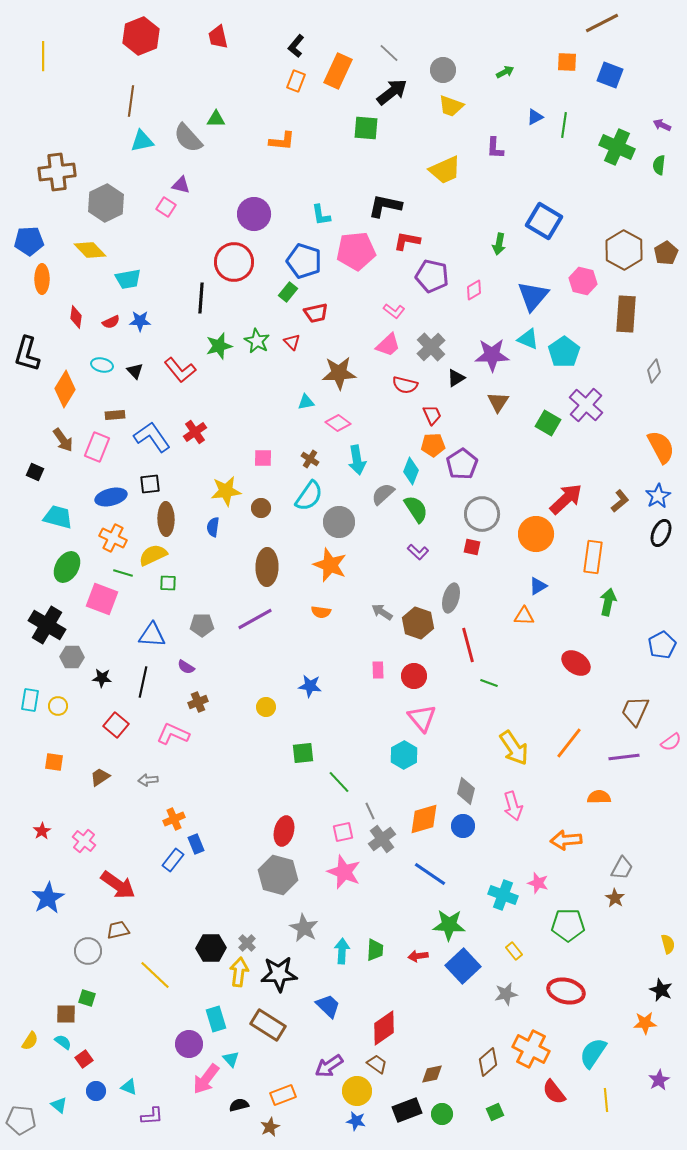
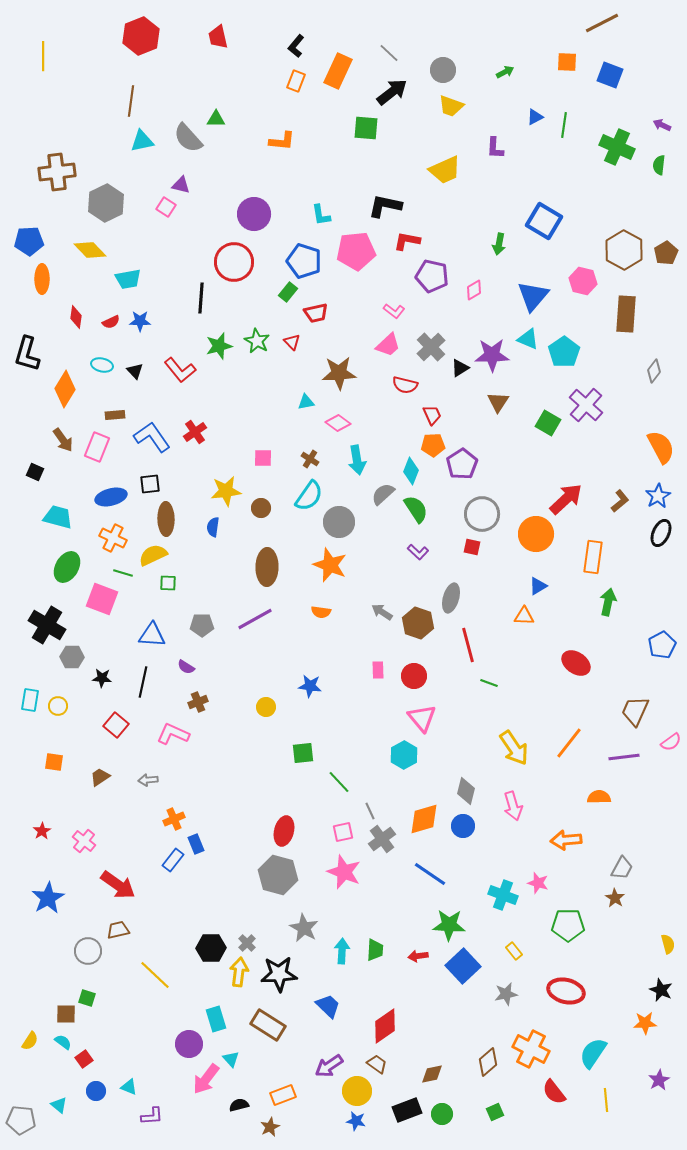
black triangle at (456, 378): moved 4 px right, 10 px up
red diamond at (384, 1028): moved 1 px right, 2 px up
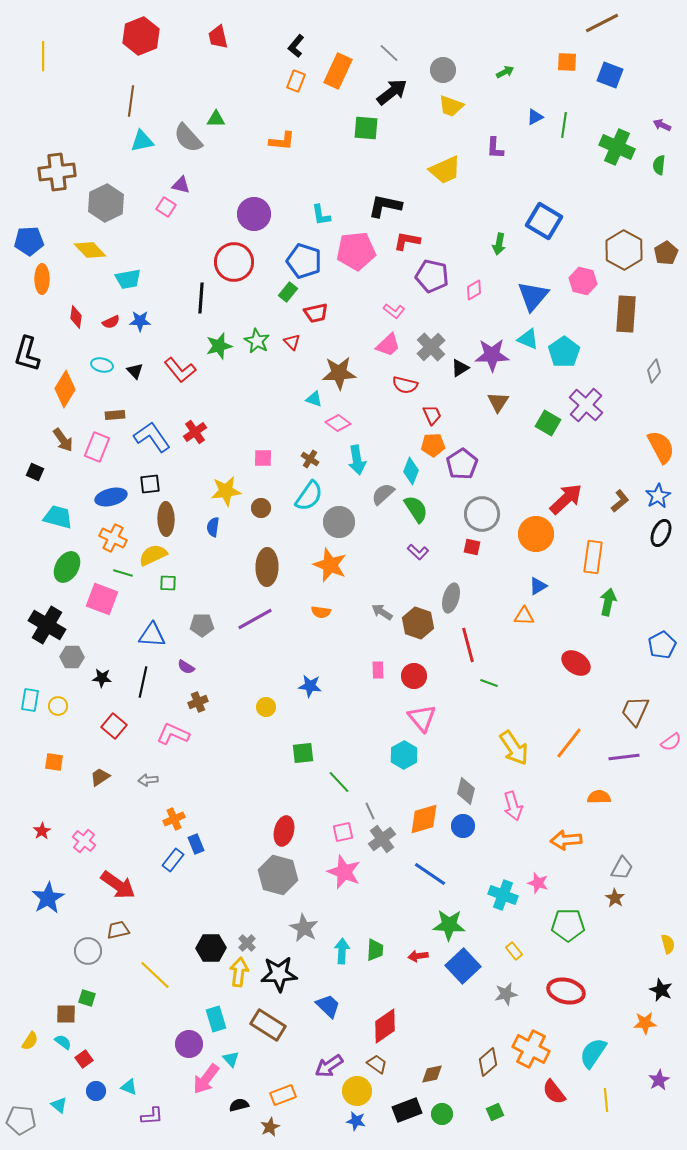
cyan triangle at (306, 402): moved 8 px right, 3 px up; rotated 30 degrees clockwise
red square at (116, 725): moved 2 px left, 1 px down
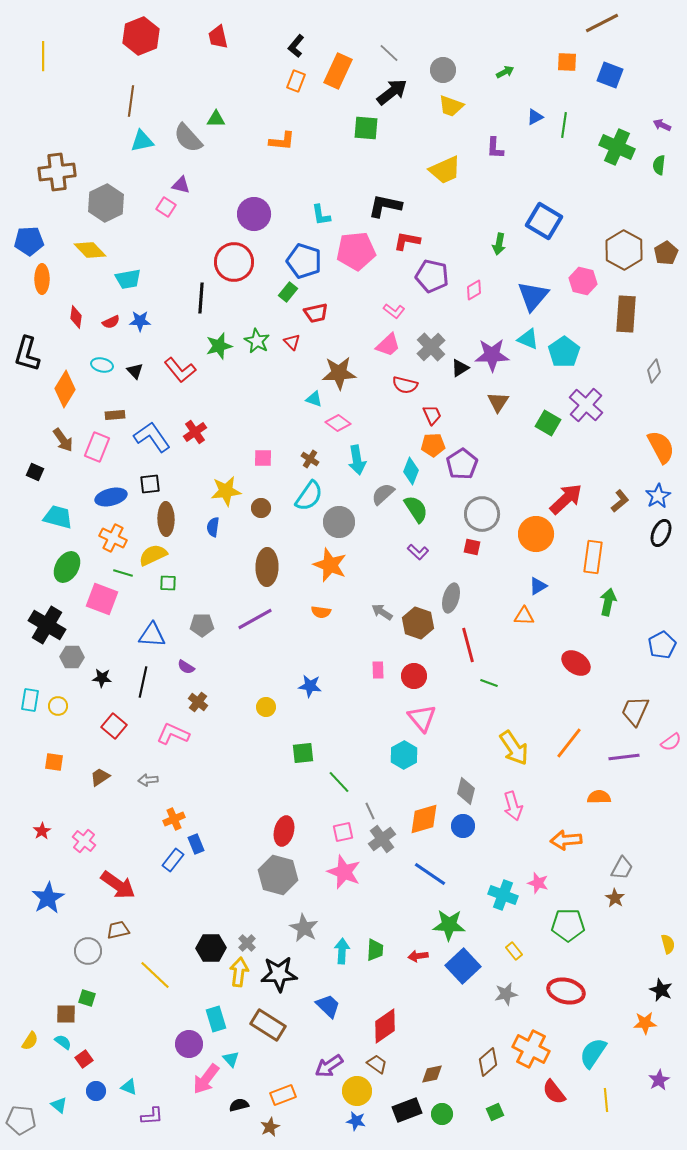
brown cross at (198, 702): rotated 30 degrees counterclockwise
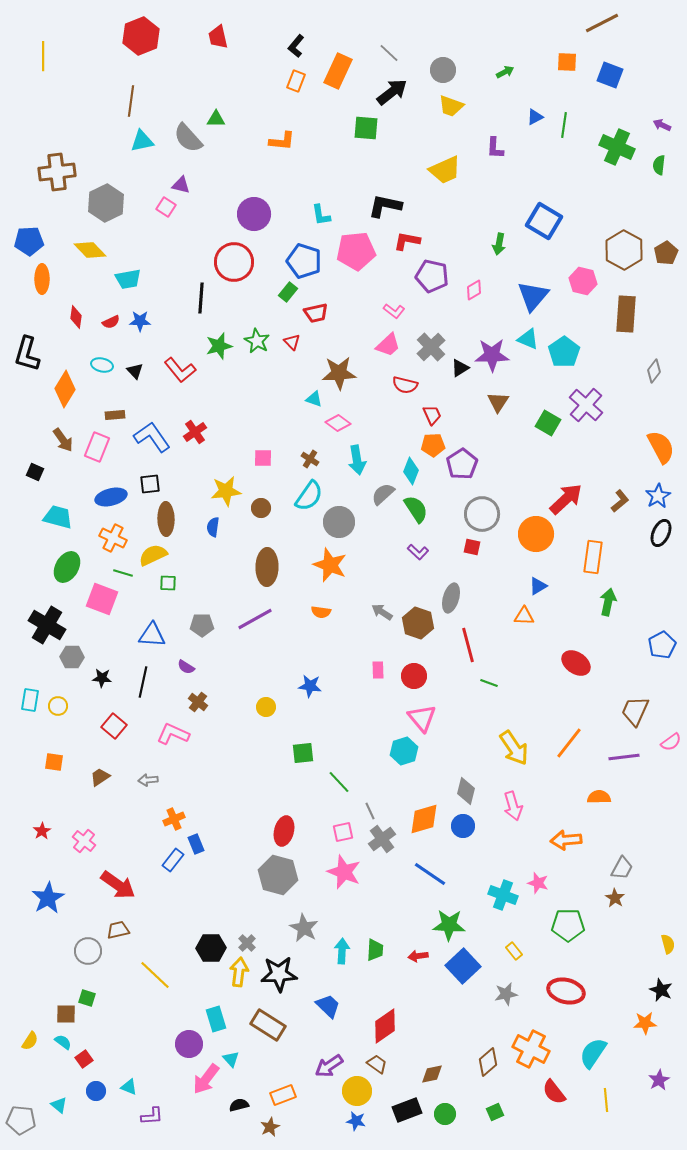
cyan hexagon at (404, 755): moved 4 px up; rotated 12 degrees clockwise
green circle at (442, 1114): moved 3 px right
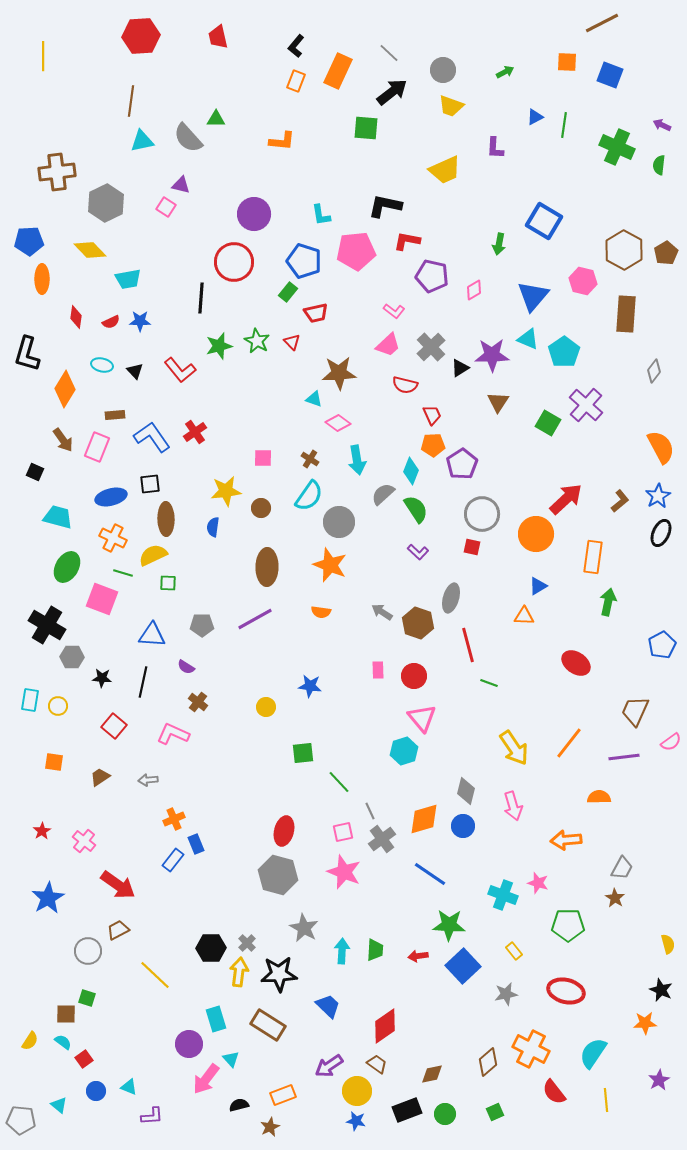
red hexagon at (141, 36): rotated 18 degrees clockwise
brown trapezoid at (118, 930): rotated 15 degrees counterclockwise
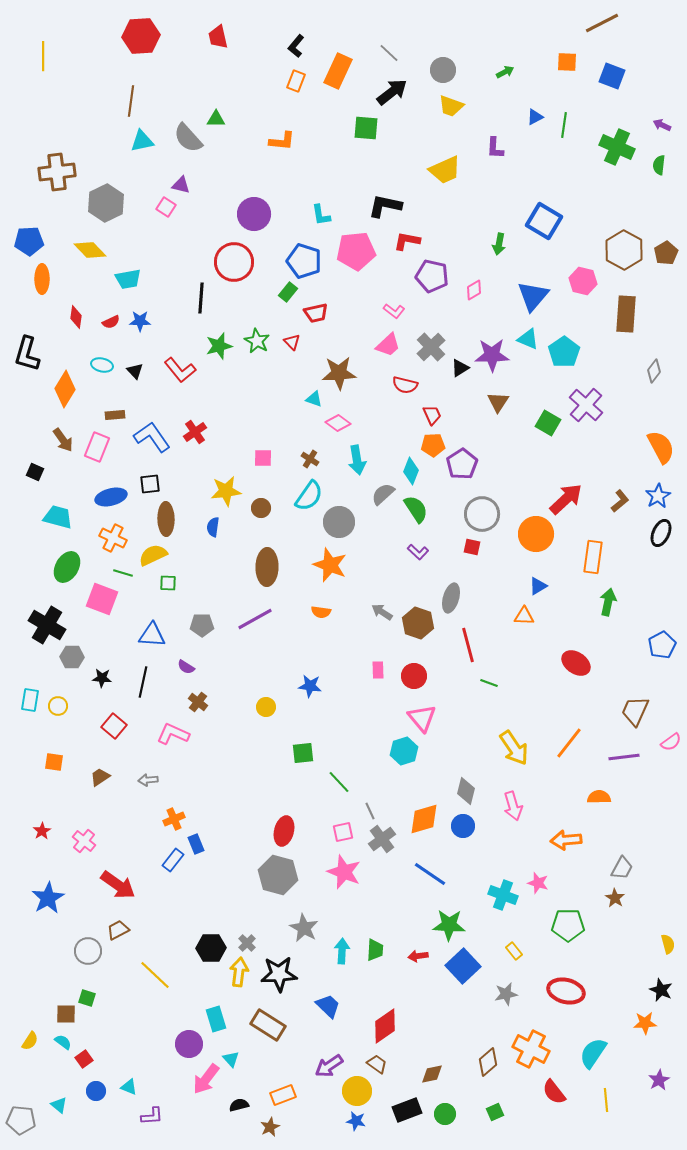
blue square at (610, 75): moved 2 px right, 1 px down
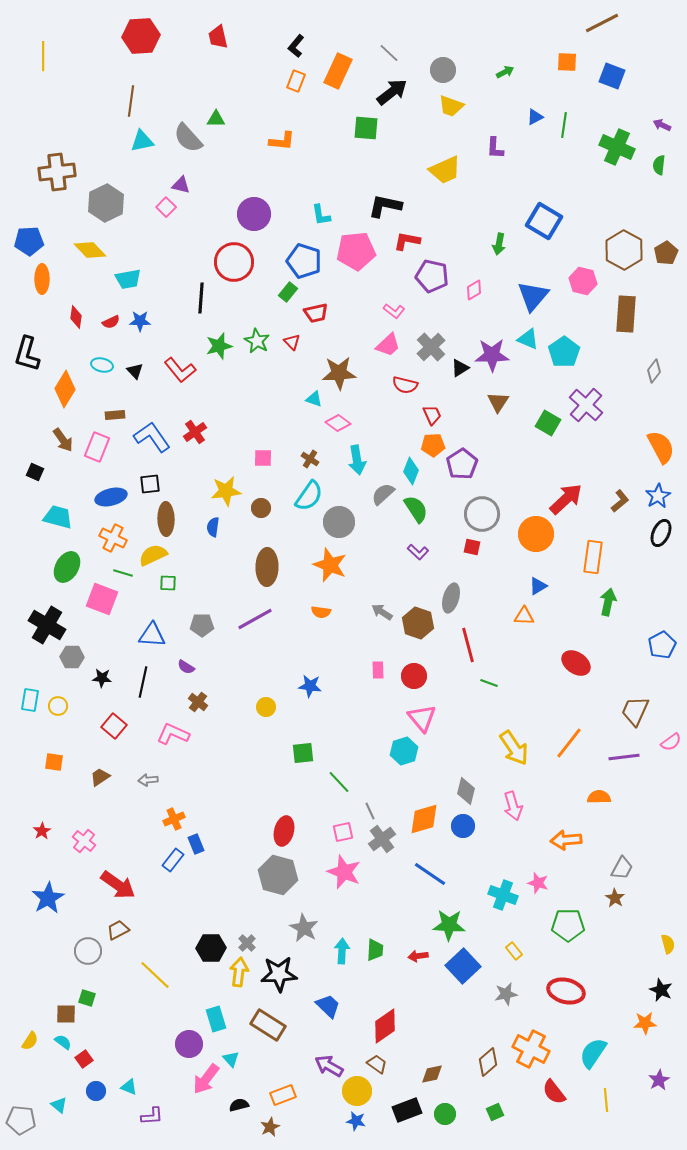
pink square at (166, 207): rotated 12 degrees clockwise
purple arrow at (329, 1066): rotated 64 degrees clockwise
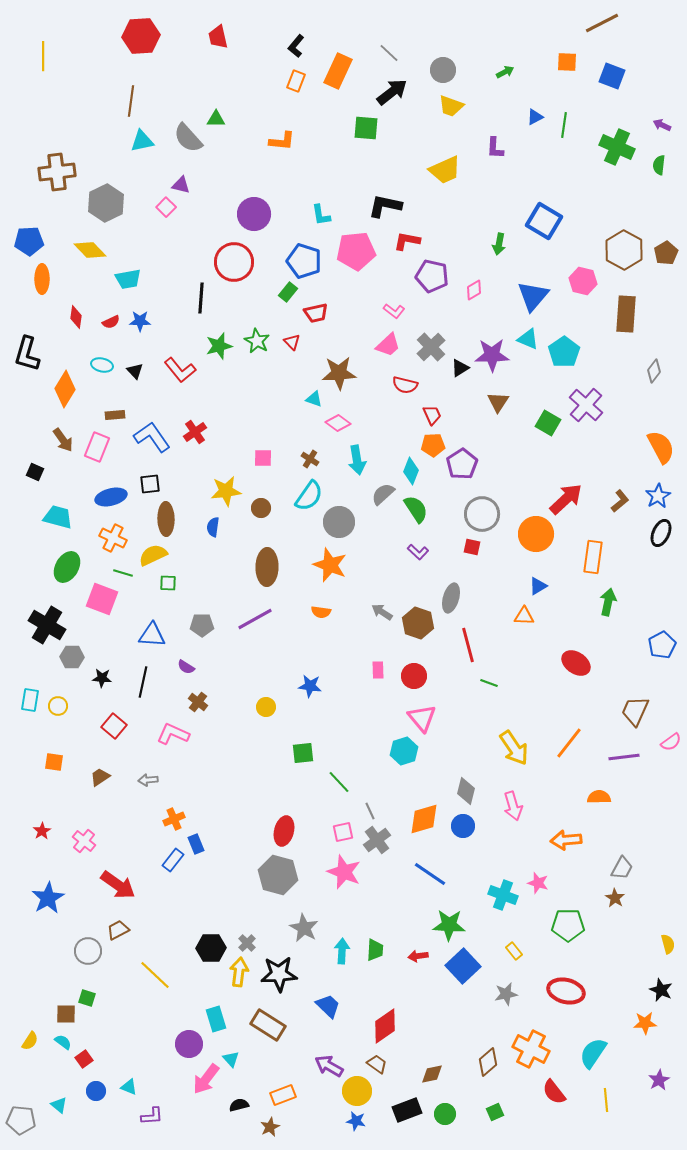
gray cross at (382, 839): moved 5 px left, 1 px down
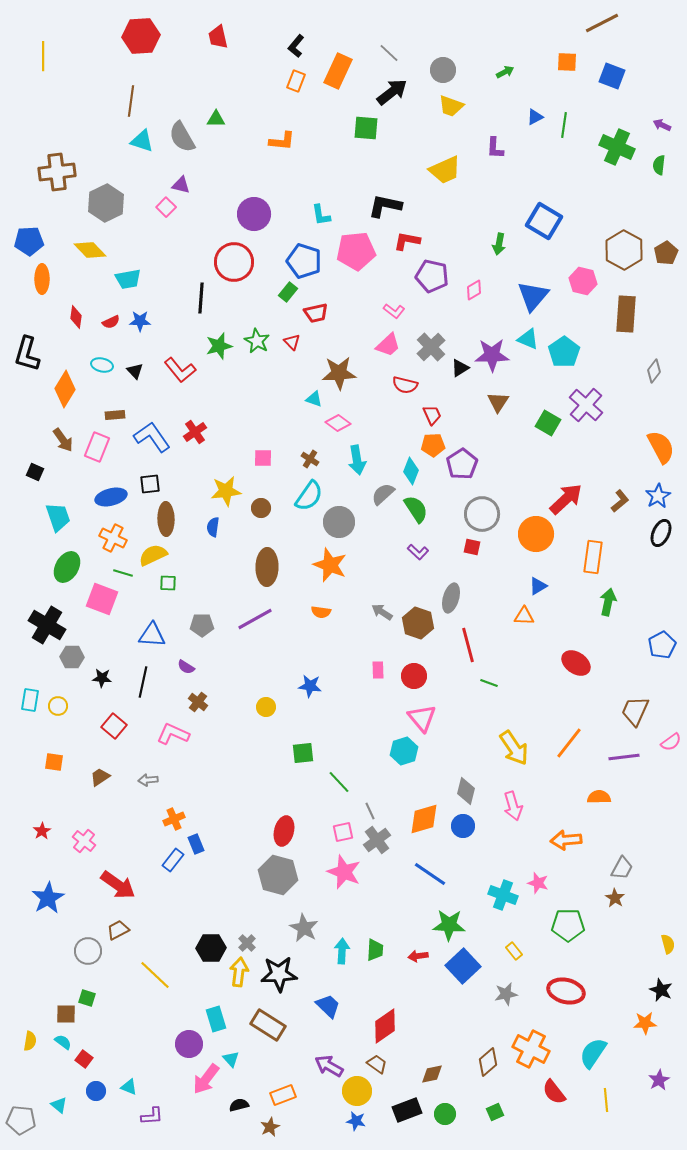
gray semicircle at (188, 138): moved 6 px left, 1 px up; rotated 12 degrees clockwise
cyan triangle at (142, 141): rotated 30 degrees clockwise
cyan trapezoid at (58, 517): rotated 56 degrees clockwise
yellow semicircle at (30, 1041): rotated 24 degrees counterclockwise
red square at (84, 1059): rotated 18 degrees counterclockwise
